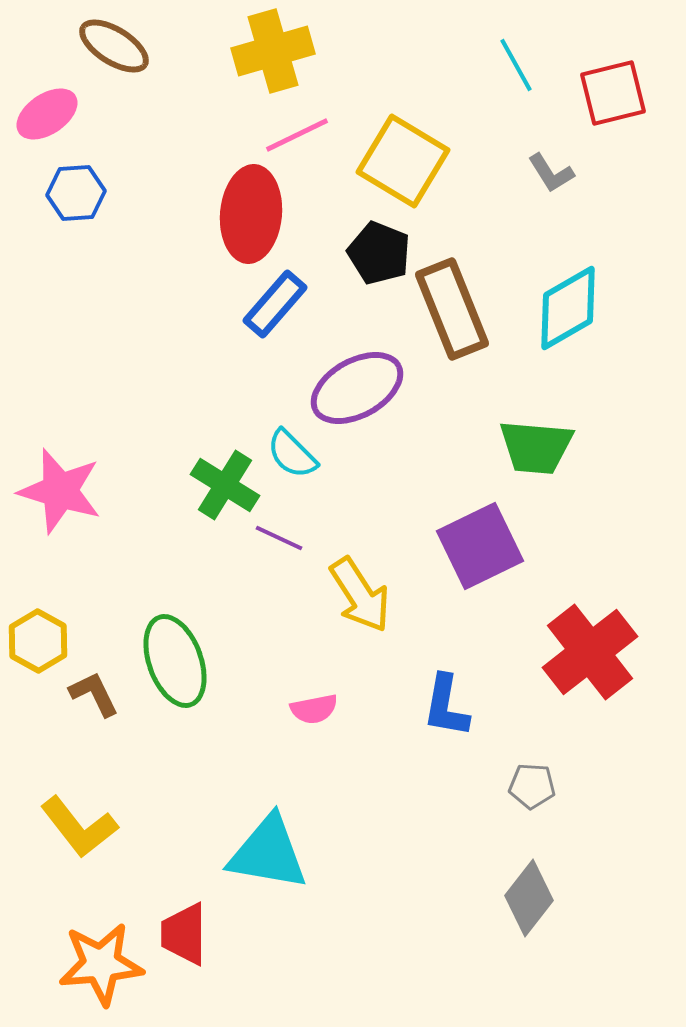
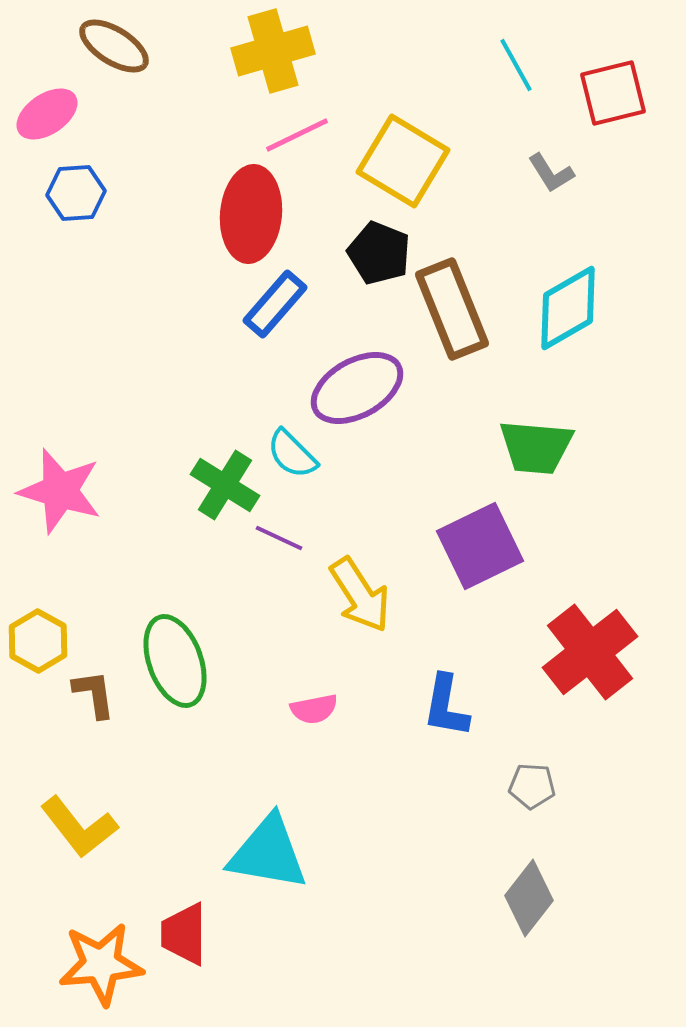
brown L-shape: rotated 18 degrees clockwise
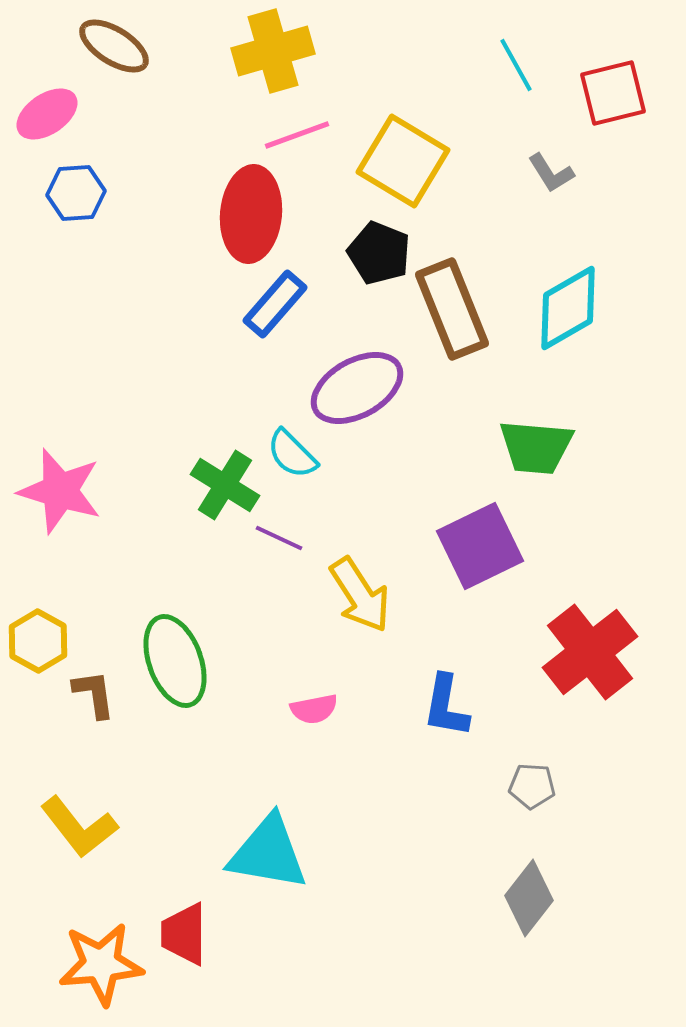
pink line: rotated 6 degrees clockwise
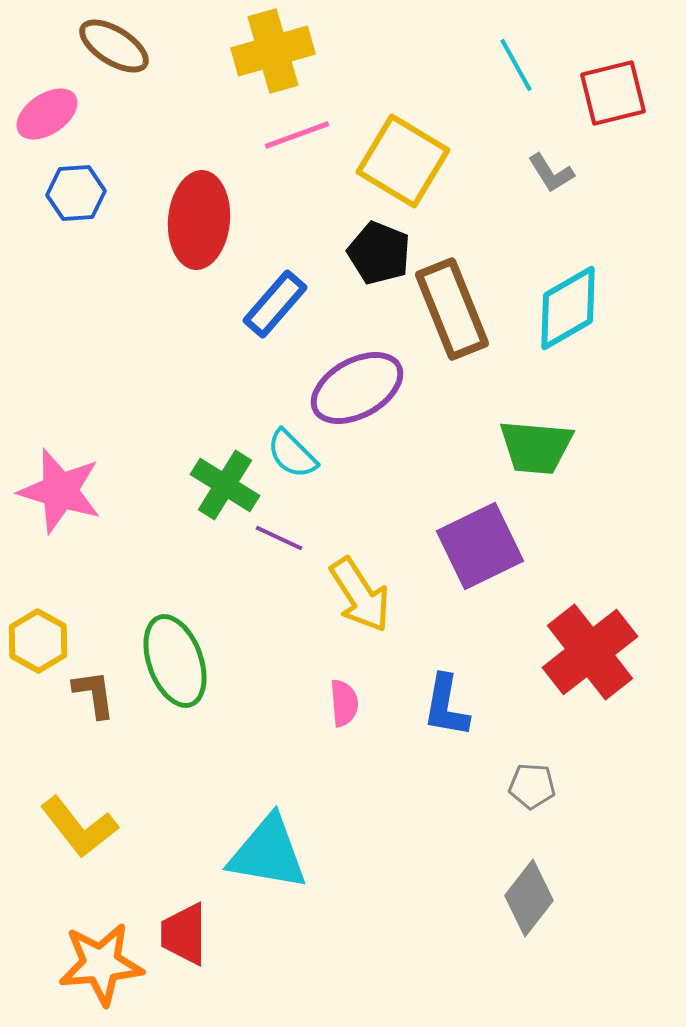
red ellipse: moved 52 px left, 6 px down
pink semicircle: moved 30 px right, 6 px up; rotated 84 degrees counterclockwise
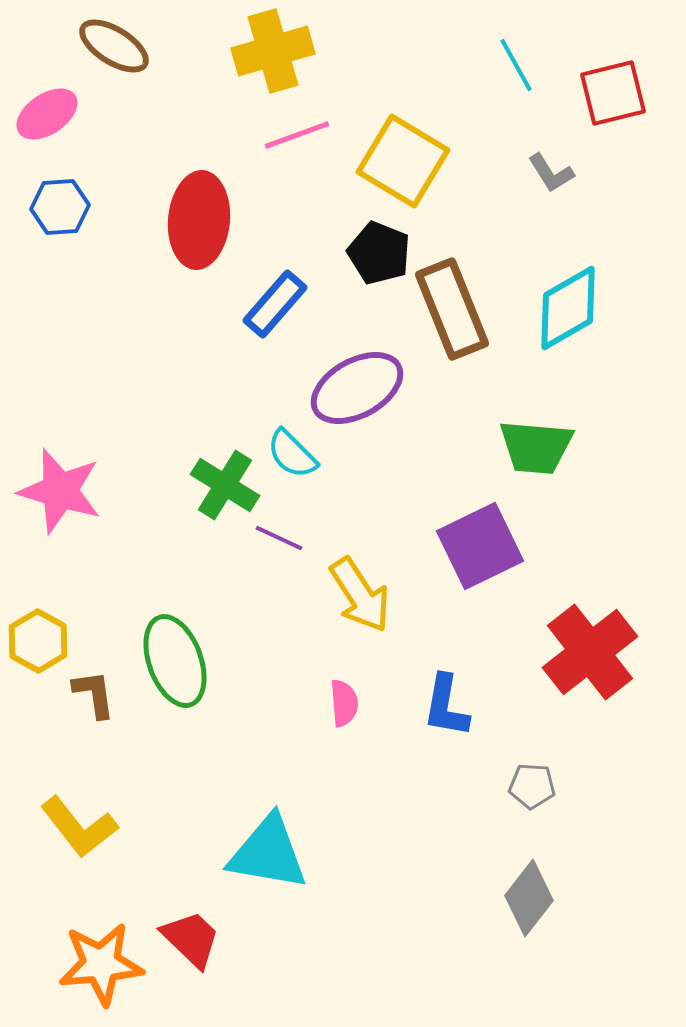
blue hexagon: moved 16 px left, 14 px down
red trapezoid: moved 7 px right, 5 px down; rotated 134 degrees clockwise
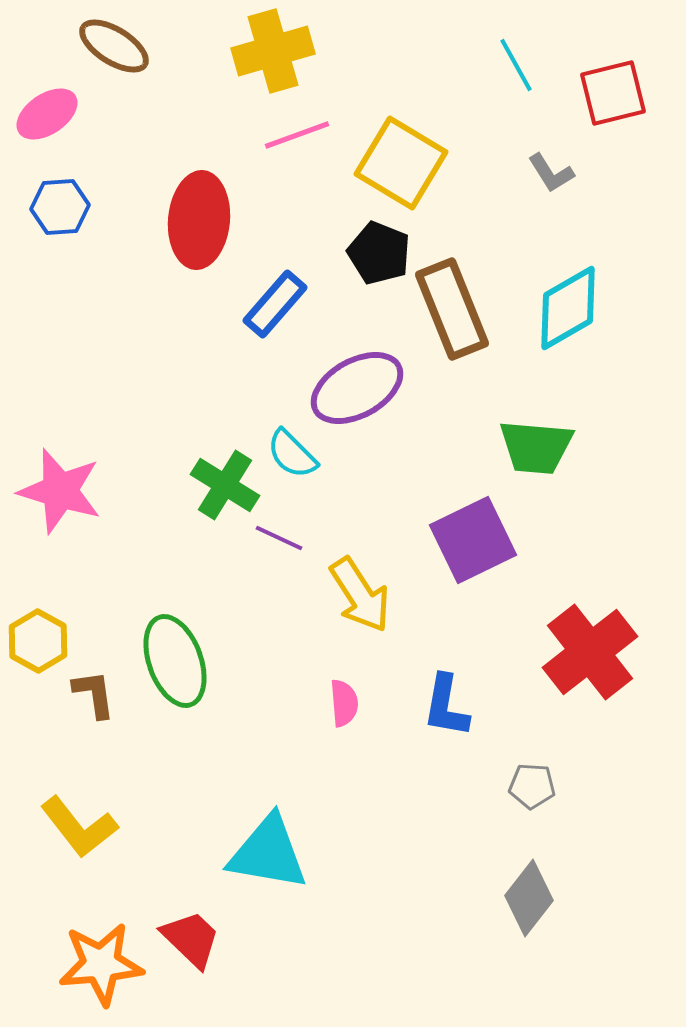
yellow square: moved 2 px left, 2 px down
purple square: moved 7 px left, 6 px up
